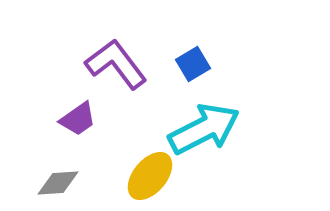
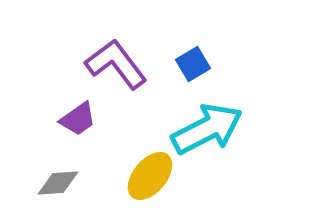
cyan arrow: moved 3 px right
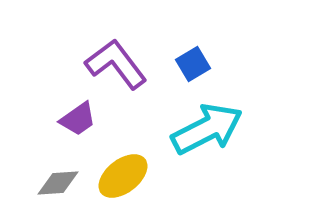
yellow ellipse: moved 27 px left; rotated 12 degrees clockwise
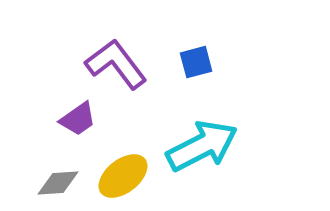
blue square: moved 3 px right, 2 px up; rotated 16 degrees clockwise
cyan arrow: moved 5 px left, 17 px down
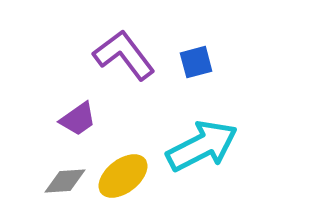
purple L-shape: moved 8 px right, 9 px up
gray diamond: moved 7 px right, 2 px up
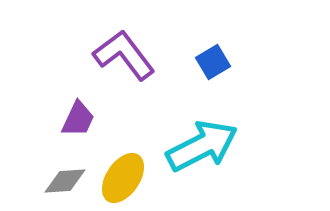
blue square: moved 17 px right; rotated 16 degrees counterclockwise
purple trapezoid: rotated 30 degrees counterclockwise
yellow ellipse: moved 2 px down; rotated 18 degrees counterclockwise
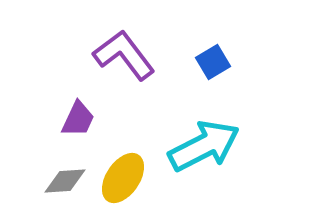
cyan arrow: moved 2 px right
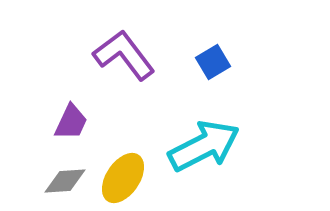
purple trapezoid: moved 7 px left, 3 px down
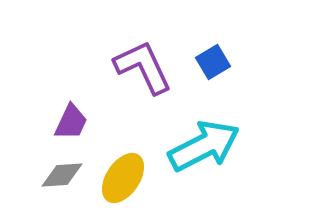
purple L-shape: moved 19 px right, 12 px down; rotated 12 degrees clockwise
gray diamond: moved 3 px left, 6 px up
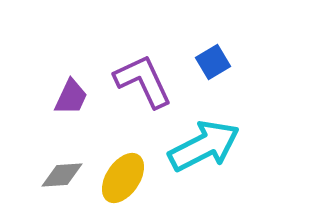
purple L-shape: moved 14 px down
purple trapezoid: moved 25 px up
